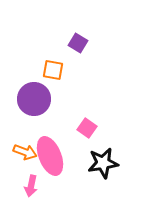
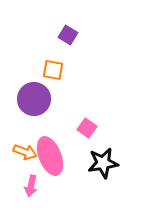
purple square: moved 10 px left, 8 px up
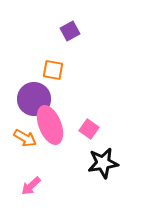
purple square: moved 2 px right, 4 px up; rotated 30 degrees clockwise
pink square: moved 2 px right, 1 px down
orange arrow: moved 14 px up; rotated 10 degrees clockwise
pink ellipse: moved 31 px up
pink arrow: rotated 35 degrees clockwise
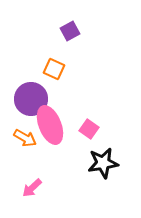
orange square: moved 1 px right, 1 px up; rotated 15 degrees clockwise
purple circle: moved 3 px left
pink arrow: moved 1 px right, 2 px down
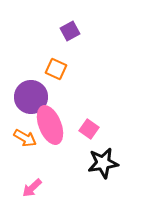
orange square: moved 2 px right
purple circle: moved 2 px up
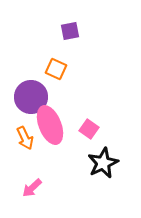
purple square: rotated 18 degrees clockwise
orange arrow: rotated 35 degrees clockwise
black star: rotated 16 degrees counterclockwise
